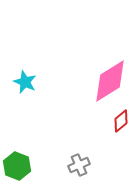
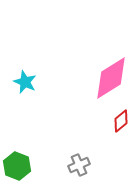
pink diamond: moved 1 px right, 3 px up
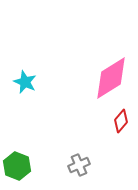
red diamond: rotated 10 degrees counterclockwise
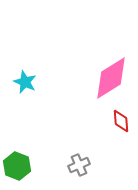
red diamond: rotated 45 degrees counterclockwise
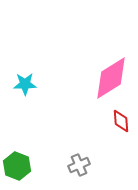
cyan star: moved 2 px down; rotated 25 degrees counterclockwise
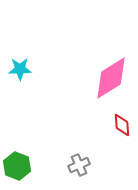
cyan star: moved 5 px left, 15 px up
red diamond: moved 1 px right, 4 px down
